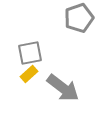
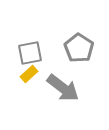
gray pentagon: moved 30 px down; rotated 20 degrees counterclockwise
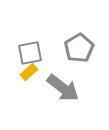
gray pentagon: rotated 8 degrees clockwise
yellow rectangle: moved 2 px up
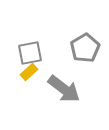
gray pentagon: moved 6 px right
gray arrow: moved 1 px right, 1 px down
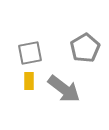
yellow rectangle: moved 9 px down; rotated 48 degrees counterclockwise
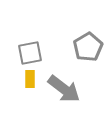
gray pentagon: moved 3 px right, 1 px up
yellow rectangle: moved 1 px right, 2 px up
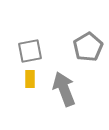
gray square: moved 2 px up
gray arrow: rotated 148 degrees counterclockwise
